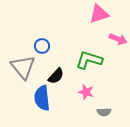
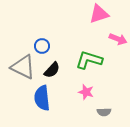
gray triangle: rotated 24 degrees counterclockwise
black semicircle: moved 4 px left, 6 px up
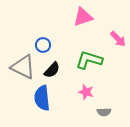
pink triangle: moved 16 px left, 3 px down
pink arrow: rotated 24 degrees clockwise
blue circle: moved 1 px right, 1 px up
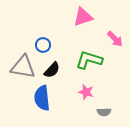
pink arrow: moved 3 px left
gray triangle: rotated 16 degrees counterclockwise
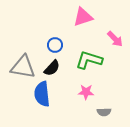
blue circle: moved 12 px right
black semicircle: moved 2 px up
pink star: rotated 14 degrees counterclockwise
blue semicircle: moved 4 px up
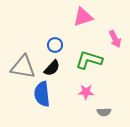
pink arrow: rotated 18 degrees clockwise
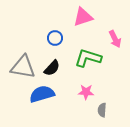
blue circle: moved 7 px up
green L-shape: moved 1 px left, 2 px up
blue semicircle: rotated 80 degrees clockwise
gray semicircle: moved 2 px left, 2 px up; rotated 96 degrees clockwise
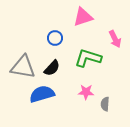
gray semicircle: moved 3 px right, 6 px up
